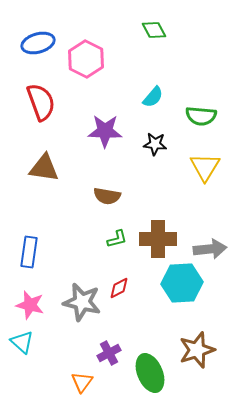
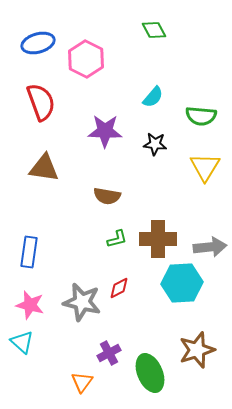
gray arrow: moved 2 px up
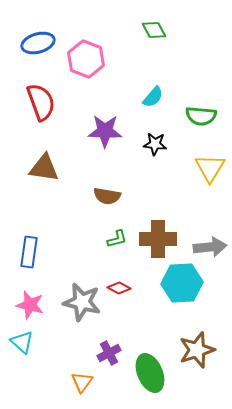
pink hexagon: rotated 6 degrees counterclockwise
yellow triangle: moved 5 px right, 1 px down
red diamond: rotated 55 degrees clockwise
